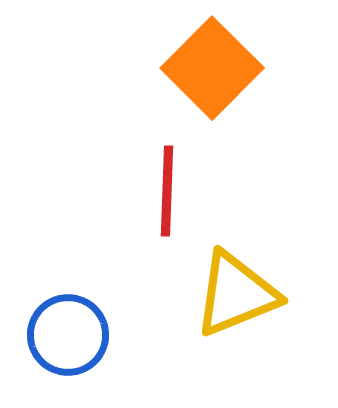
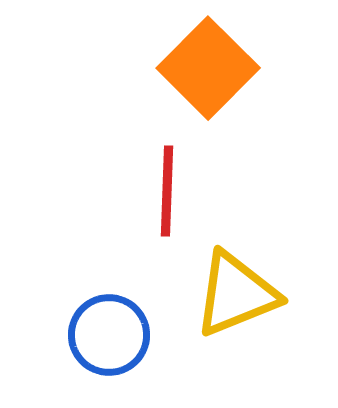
orange square: moved 4 px left
blue circle: moved 41 px right
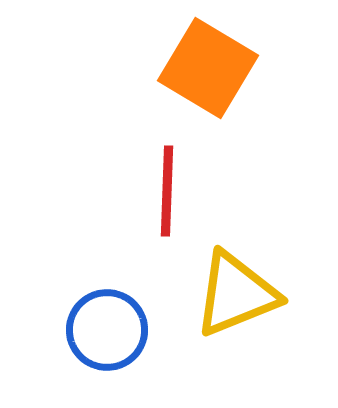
orange square: rotated 14 degrees counterclockwise
blue circle: moved 2 px left, 5 px up
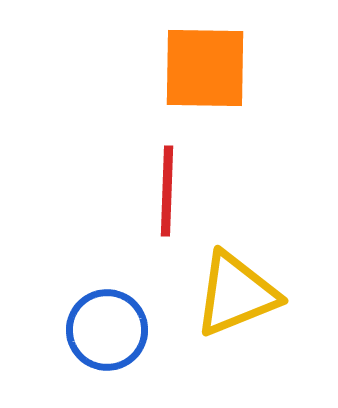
orange square: moved 3 px left; rotated 30 degrees counterclockwise
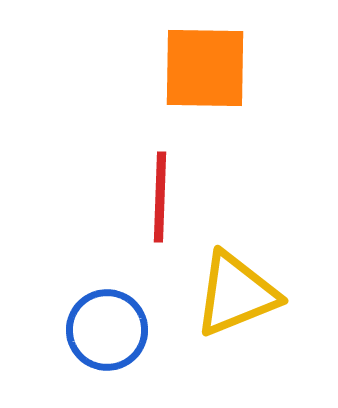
red line: moved 7 px left, 6 px down
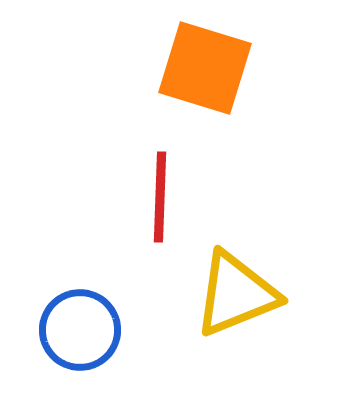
orange square: rotated 16 degrees clockwise
blue circle: moved 27 px left
